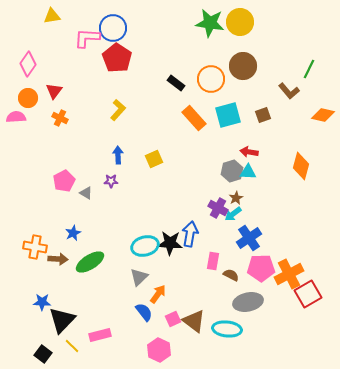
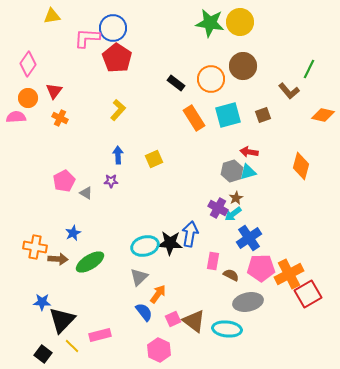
orange rectangle at (194, 118): rotated 10 degrees clockwise
cyan triangle at (248, 172): rotated 18 degrees counterclockwise
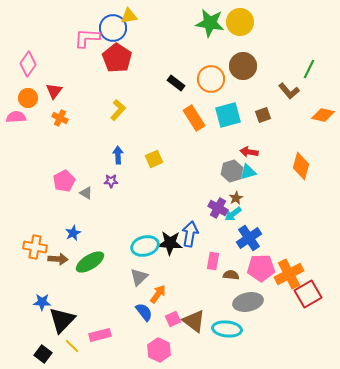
yellow triangle at (52, 16): moved 77 px right
brown semicircle at (231, 275): rotated 21 degrees counterclockwise
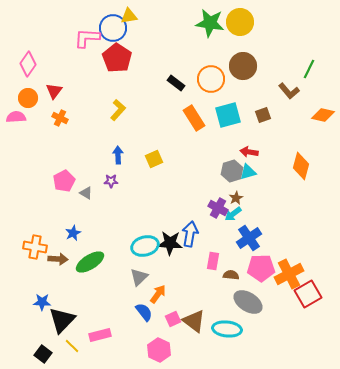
gray ellipse at (248, 302): rotated 44 degrees clockwise
